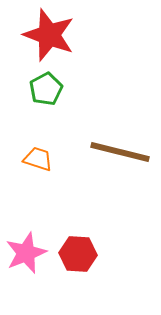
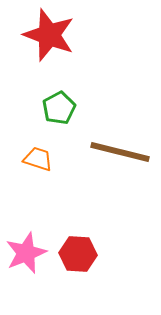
green pentagon: moved 13 px right, 19 px down
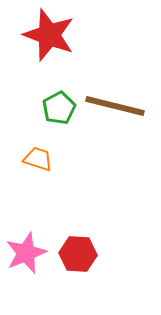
brown line: moved 5 px left, 46 px up
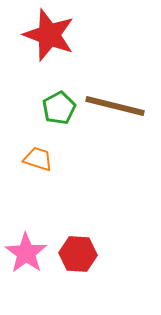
pink star: rotated 15 degrees counterclockwise
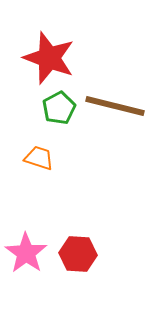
red star: moved 23 px down
orange trapezoid: moved 1 px right, 1 px up
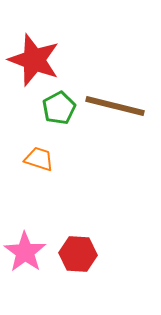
red star: moved 15 px left, 2 px down
orange trapezoid: moved 1 px down
pink star: moved 1 px left, 1 px up
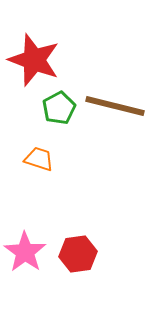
red hexagon: rotated 12 degrees counterclockwise
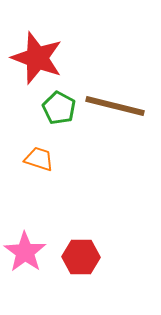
red star: moved 3 px right, 2 px up
green pentagon: rotated 16 degrees counterclockwise
red hexagon: moved 3 px right, 3 px down; rotated 9 degrees clockwise
